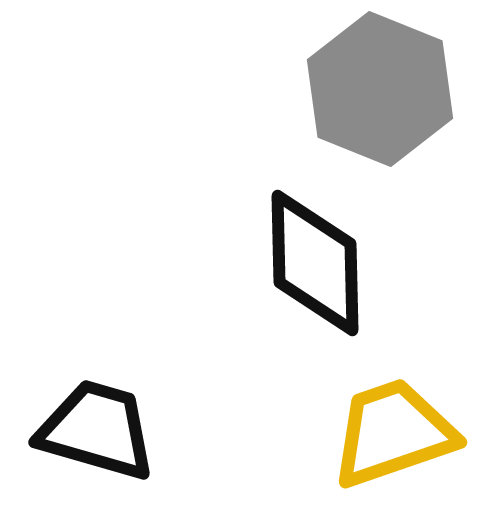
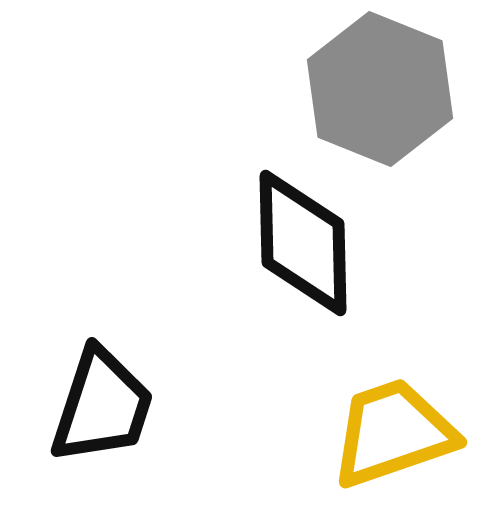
black diamond: moved 12 px left, 20 px up
black trapezoid: moved 5 px right, 24 px up; rotated 92 degrees clockwise
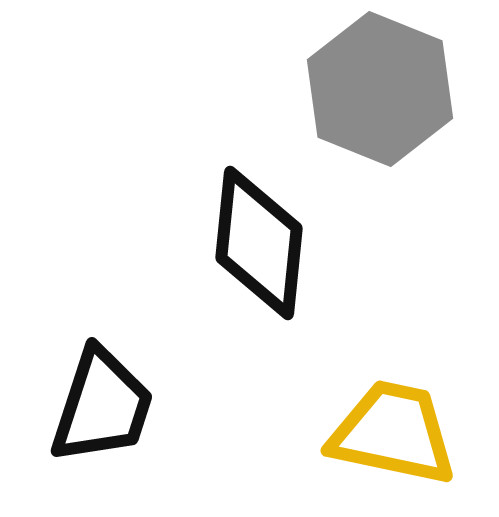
black diamond: moved 44 px left; rotated 7 degrees clockwise
yellow trapezoid: rotated 31 degrees clockwise
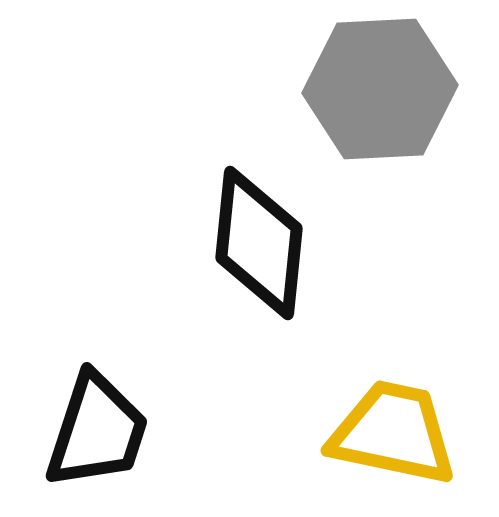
gray hexagon: rotated 25 degrees counterclockwise
black trapezoid: moved 5 px left, 25 px down
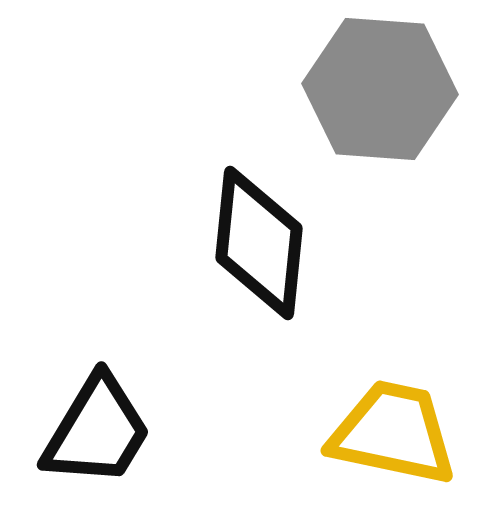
gray hexagon: rotated 7 degrees clockwise
black trapezoid: rotated 13 degrees clockwise
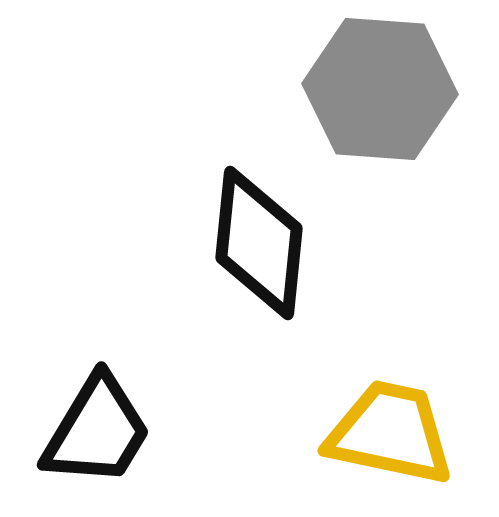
yellow trapezoid: moved 3 px left
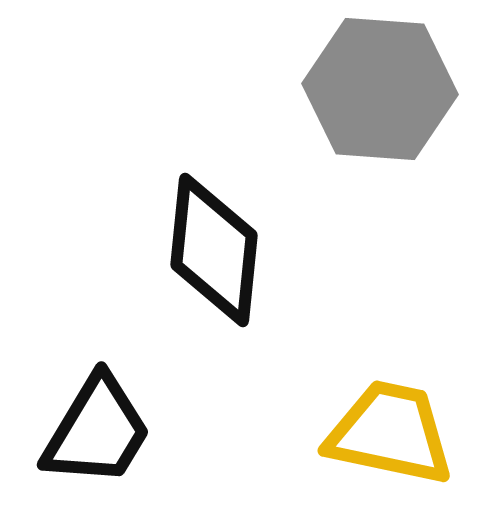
black diamond: moved 45 px left, 7 px down
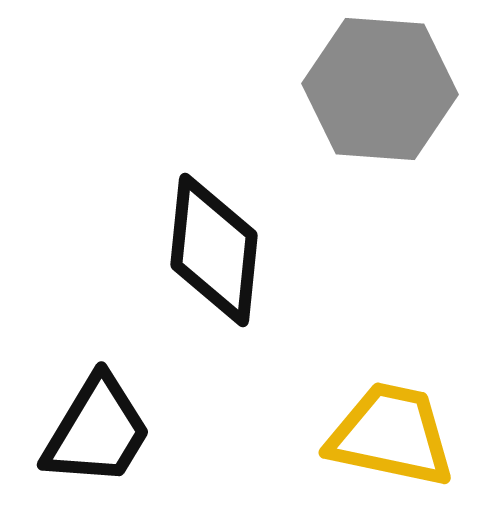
yellow trapezoid: moved 1 px right, 2 px down
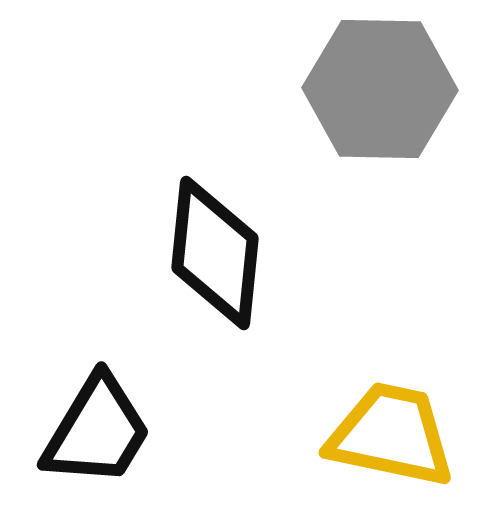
gray hexagon: rotated 3 degrees counterclockwise
black diamond: moved 1 px right, 3 px down
